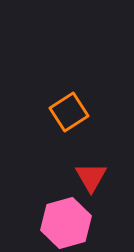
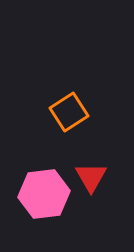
pink hexagon: moved 22 px left, 29 px up; rotated 9 degrees clockwise
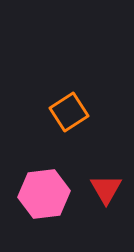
red triangle: moved 15 px right, 12 px down
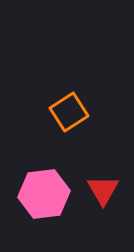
red triangle: moved 3 px left, 1 px down
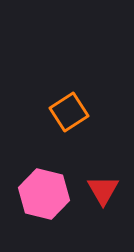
pink hexagon: rotated 21 degrees clockwise
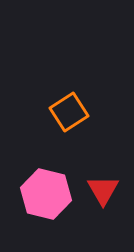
pink hexagon: moved 2 px right
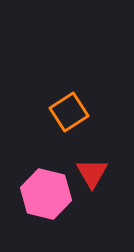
red triangle: moved 11 px left, 17 px up
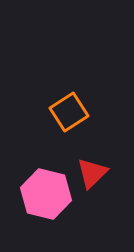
red triangle: rotated 16 degrees clockwise
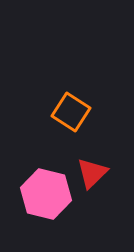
orange square: moved 2 px right; rotated 24 degrees counterclockwise
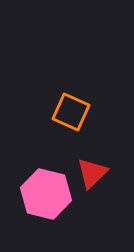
orange square: rotated 9 degrees counterclockwise
